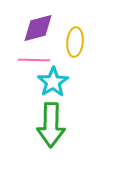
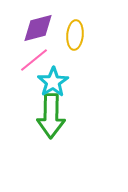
yellow ellipse: moved 7 px up
pink line: rotated 40 degrees counterclockwise
green arrow: moved 9 px up
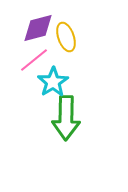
yellow ellipse: moved 9 px left, 2 px down; rotated 24 degrees counterclockwise
green arrow: moved 15 px right, 2 px down
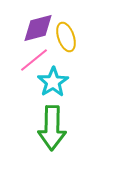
green arrow: moved 14 px left, 10 px down
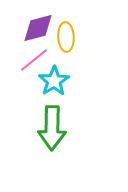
yellow ellipse: rotated 16 degrees clockwise
cyan star: moved 1 px right, 1 px up
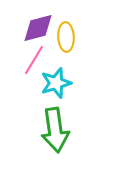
pink line: rotated 20 degrees counterclockwise
cyan star: moved 2 px right, 2 px down; rotated 16 degrees clockwise
green arrow: moved 3 px right, 2 px down; rotated 9 degrees counterclockwise
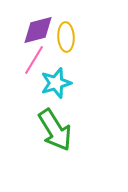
purple diamond: moved 2 px down
green arrow: rotated 24 degrees counterclockwise
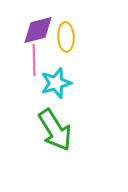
pink line: rotated 32 degrees counterclockwise
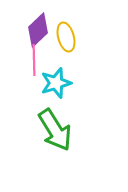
purple diamond: rotated 28 degrees counterclockwise
yellow ellipse: rotated 12 degrees counterclockwise
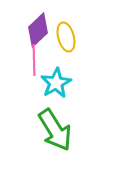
cyan star: rotated 12 degrees counterclockwise
